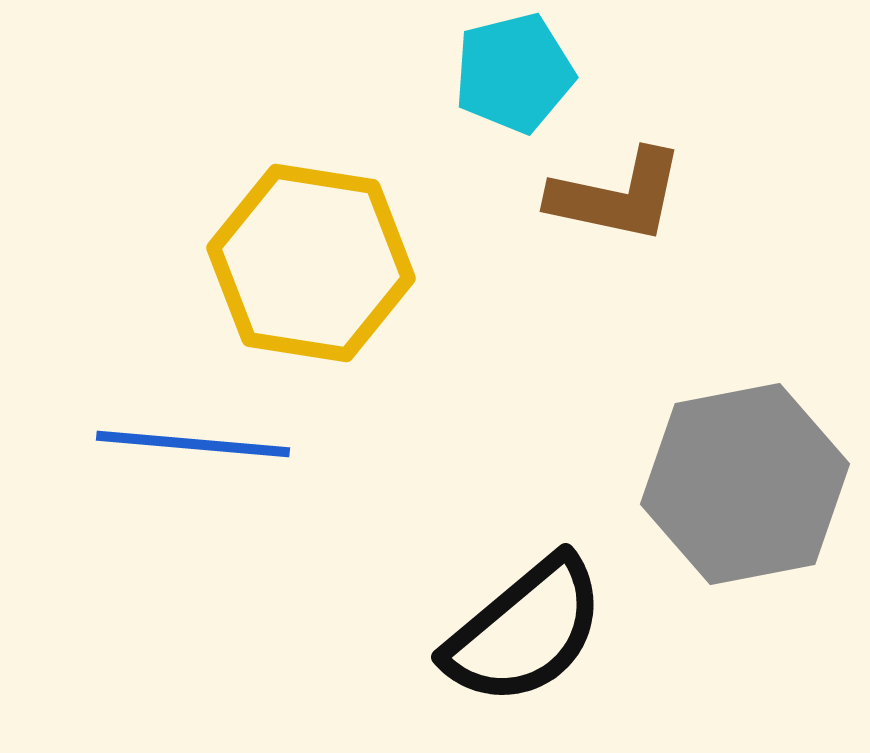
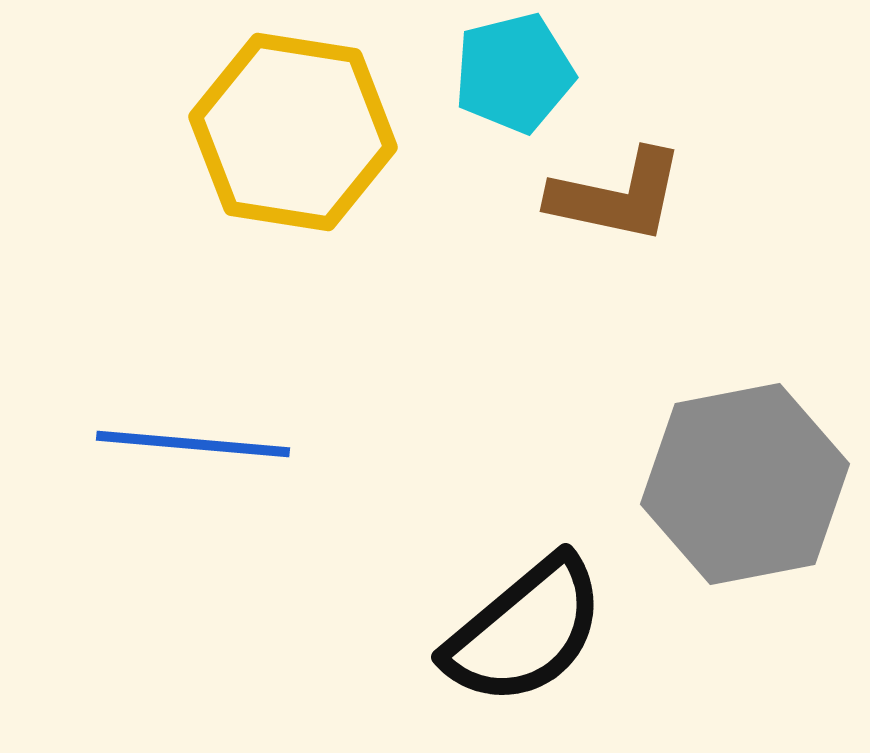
yellow hexagon: moved 18 px left, 131 px up
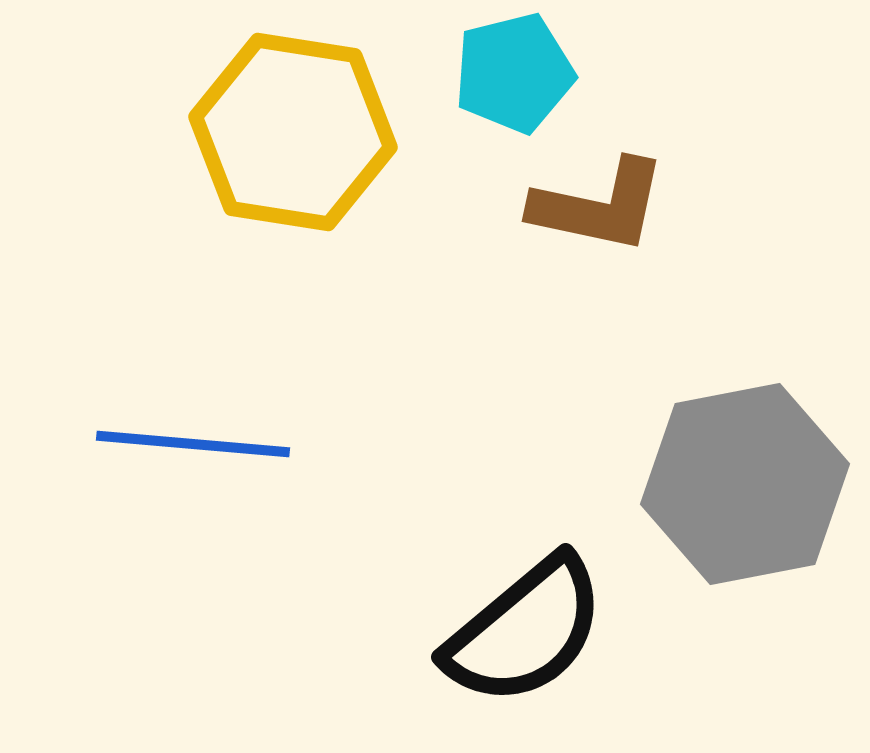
brown L-shape: moved 18 px left, 10 px down
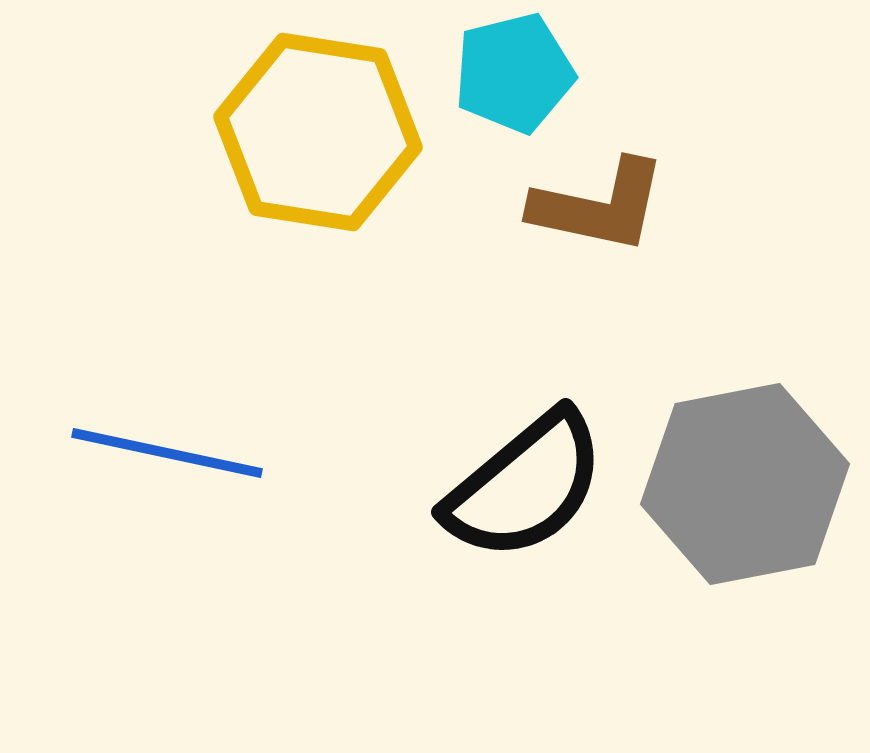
yellow hexagon: moved 25 px right
blue line: moved 26 px left, 9 px down; rotated 7 degrees clockwise
black semicircle: moved 145 px up
